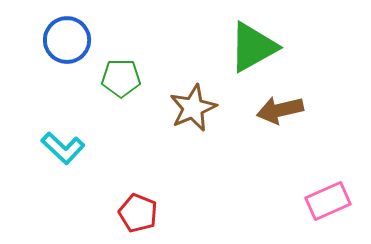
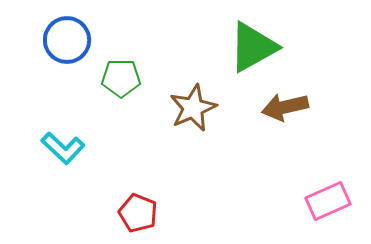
brown arrow: moved 5 px right, 3 px up
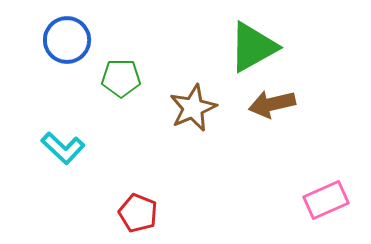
brown arrow: moved 13 px left, 3 px up
pink rectangle: moved 2 px left, 1 px up
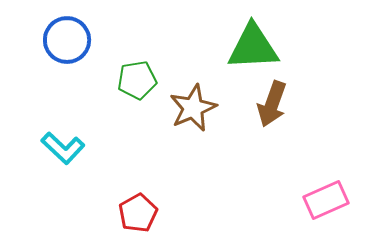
green triangle: rotated 26 degrees clockwise
green pentagon: moved 16 px right, 2 px down; rotated 9 degrees counterclockwise
brown arrow: rotated 57 degrees counterclockwise
red pentagon: rotated 21 degrees clockwise
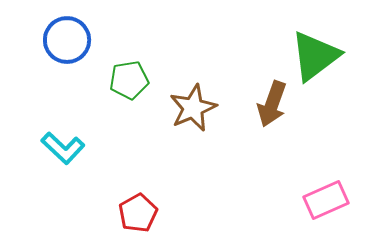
green triangle: moved 62 px right, 9 px down; rotated 34 degrees counterclockwise
green pentagon: moved 8 px left
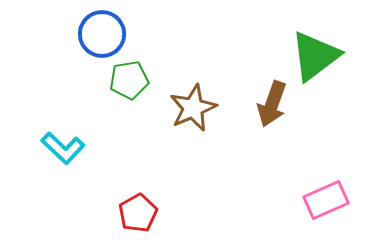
blue circle: moved 35 px right, 6 px up
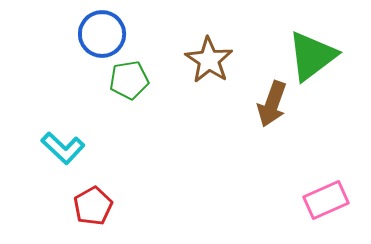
green triangle: moved 3 px left
brown star: moved 16 px right, 48 px up; rotated 15 degrees counterclockwise
red pentagon: moved 45 px left, 7 px up
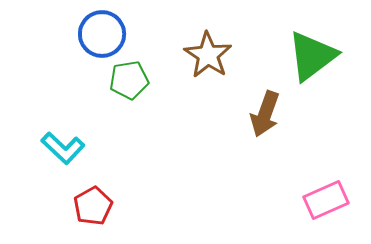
brown star: moved 1 px left, 5 px up
brown arrow: moved 7 px left, 10 px down
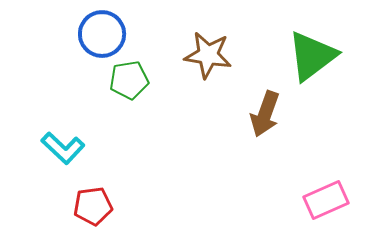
brown star: rotated 24 degrees counterclockwise
red pentagon: rotated 21 degrees clockwise
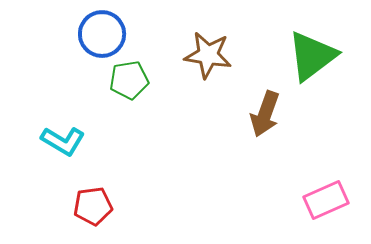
cyan L-shape: moved 7 px up; rotated 12 degrees counterclockwise
